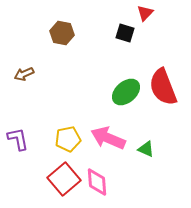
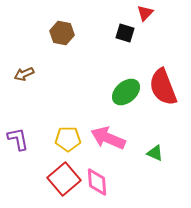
yellow pentagon: rotated 10 degrees clockwise
green triangle: moved 9 px right, 4 px down
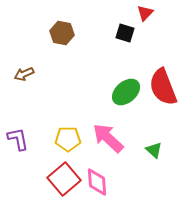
pink arrow: rotated 20 degrees clockwise
green triangle: moved 1 px left, 3 px up; rotated 18 degrees clockwise
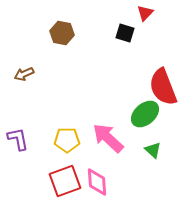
green ellipse: moved 19 px right, 22 px down
yellow pentagon: moved 1 px left, 1 px down
green triangle: moved 1 px left
red square: moved 1 px right, 2 px down; rotated 20 degrees clockwise
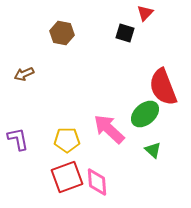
pink arrow: moved 1 px right, 9 px up
red square: moved 2 px right, 4 px up
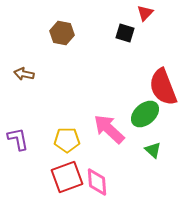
brown arrow: rotated 36 degrees clockwise
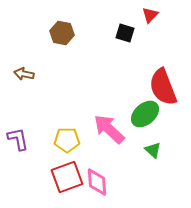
red triangle: moved 5 px right, 2 px down
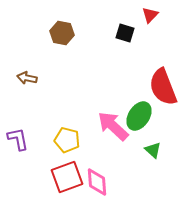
brown arrow: moved 3 px right, 4 px down
green ellipse: moved 6 px left, 2 px down; rotated 16 degrees counterclockwise
pink arrow: moved 4 px right, 3 px up
yellow pentagon: rotated 15 degrees clockwise
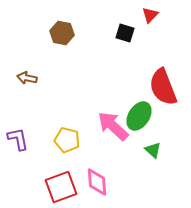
red square: moved 6 px left, 10 px down
